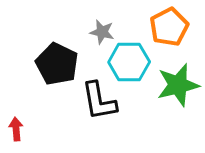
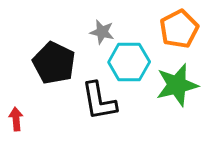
orange pentagon: moved 10 px right, 2 px down
black pentagon: moved 3 px left, 1 px up
green star: moved 1 px left
red arrow: moved 10 px up
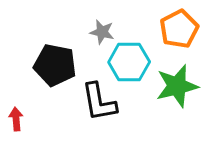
black pentagon: moved 1 px right, 2 px down; rotated 15 degrees counterclockwise
green star: moved 1 px down
black L-shape: moved 1 px down
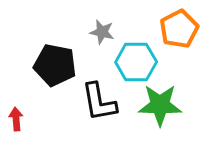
cyan hexagon: moved 7 px right
green star: moved 17 px left, 19 px down; rotated 15 degrees clockwise
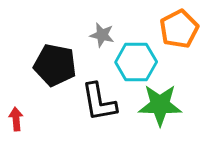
gray star: moved 3 px down
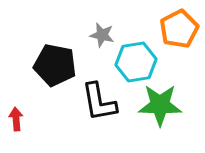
cyan hexagon: rotated 9 degrees counterclockwise
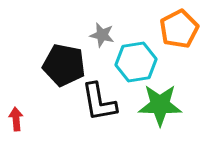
black pentagon: moved 9 px right
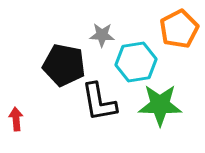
gray star: rotated 10 degrees counterclockwise
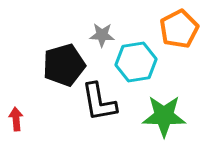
black pentagon: rotated 27 degrees counterclockwise
green star: moved 4 px right, 11 px down
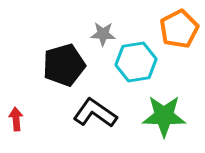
gray star: moved 1 px right, 1 px up
black L-shape: moved 4 px left, 11 px down; rotated 135 degrees clockwise
